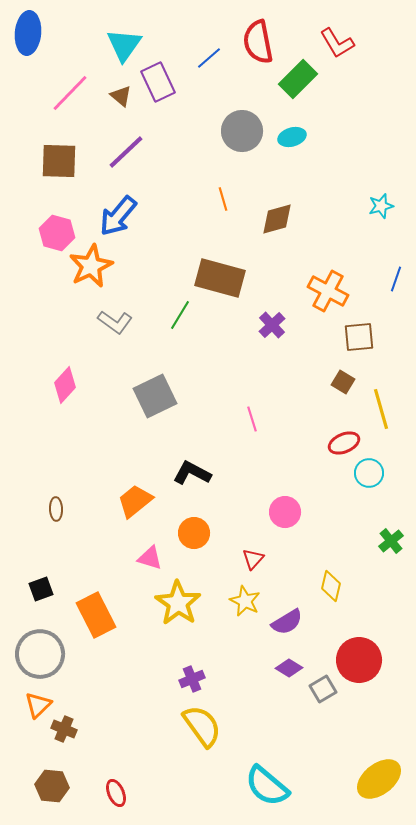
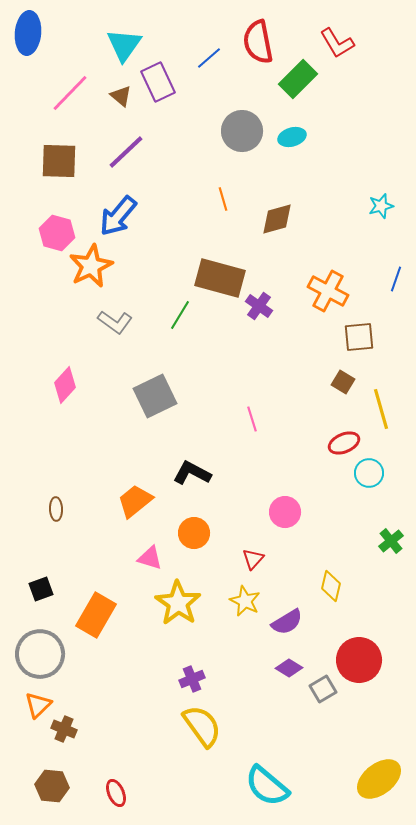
purple cross at (272, 325): moved 13 px left, 19 px up; rotated 12 degrees counterclockwise
orange rectangle at (96, 615): rotated 57 degrees clockwise
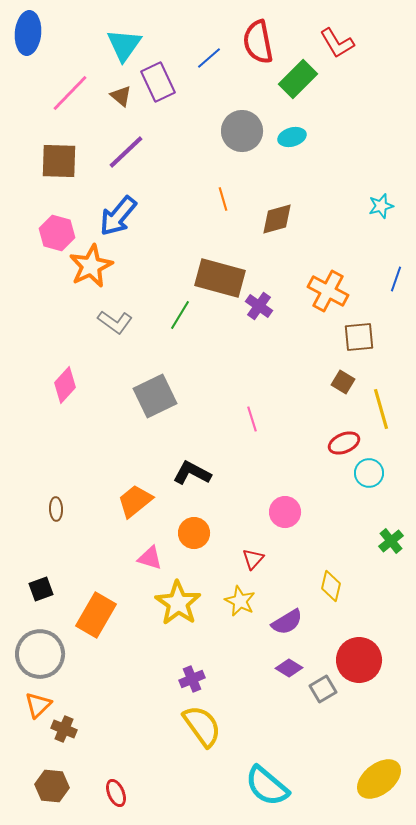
yellow star at (245, 601): moved 5 px left
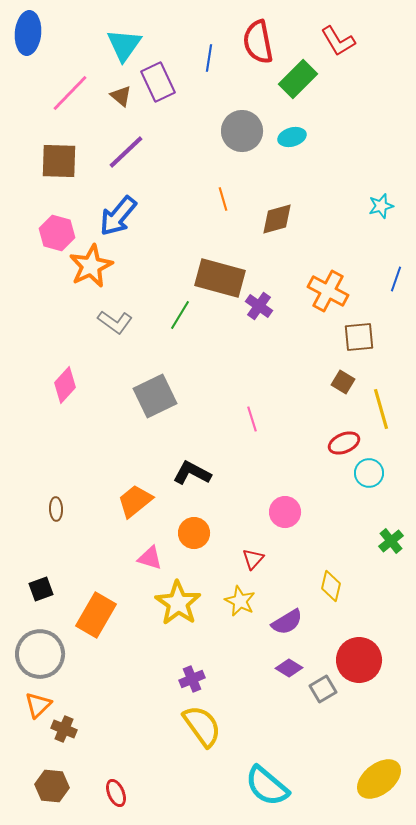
red L-shape at (337, 43): moved 1 px right, 2 px up
blue line at (209, 58): rotated 40 degrees counterclockwise
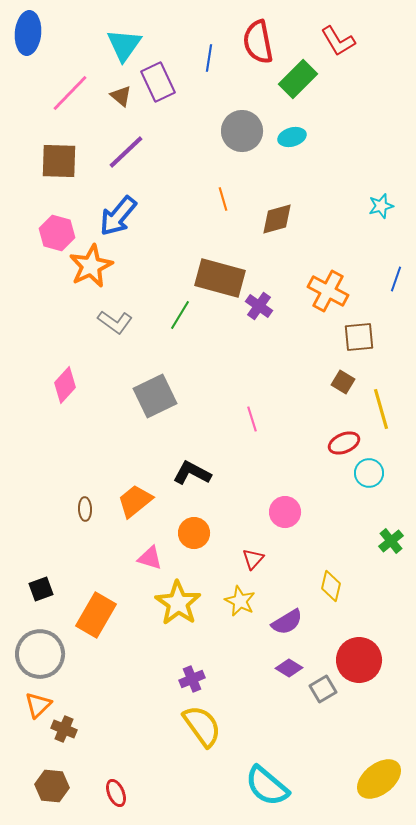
brown ellipse at (56, 509): moved 29 px right
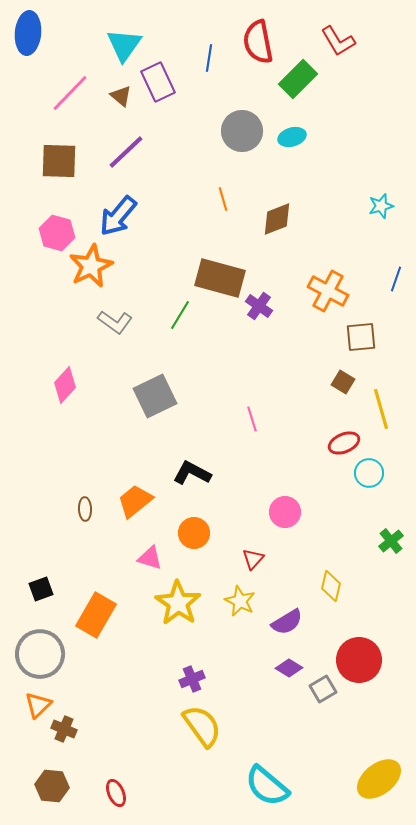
brown diamond at (277, 219): rotated 6 degrees counterclockwise
brown square at (359, 337): moved 2 px right
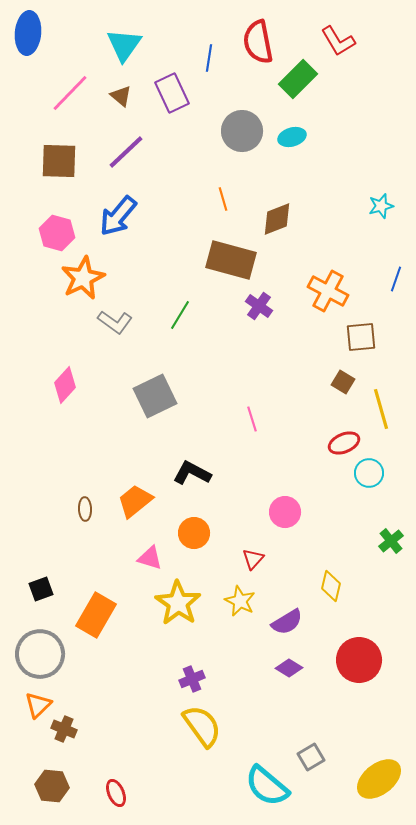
purple rectangle at (158, 82): moved 14 px right, 11 px down
orange star at (91, 266): moved 8 px left, 12 px down
brown rectangle at (220, 278): moved 11 px right, 18 px up
gray square at (323, 689): moved 12 px left, 68 px down
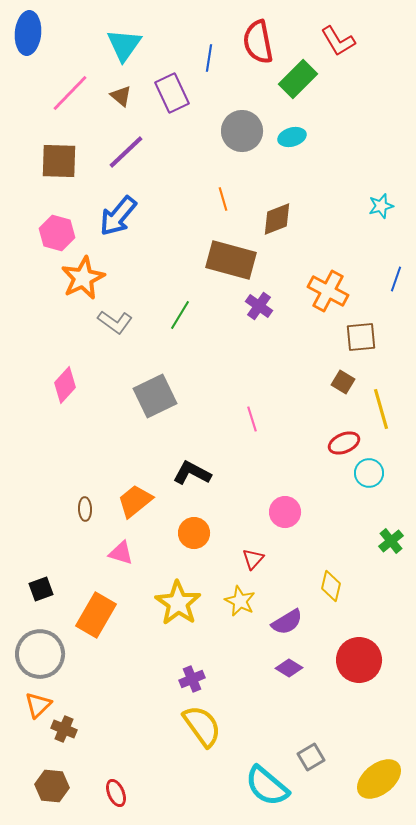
pink triangle at (150, 558): moved 29 px left, 5 px up
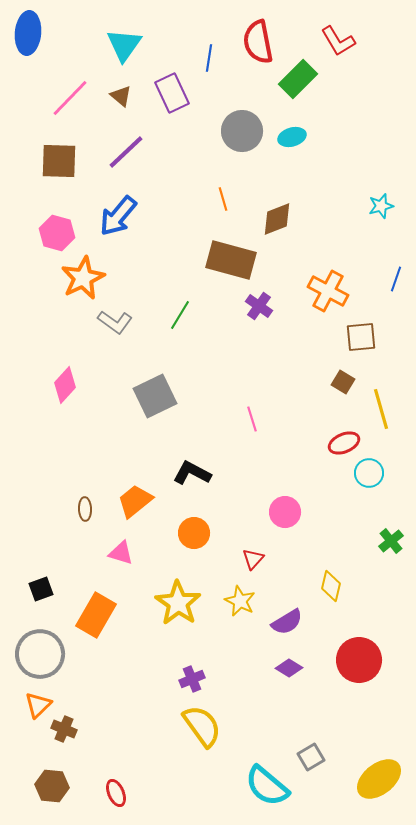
pink line at (70, 93): moved 5 px down
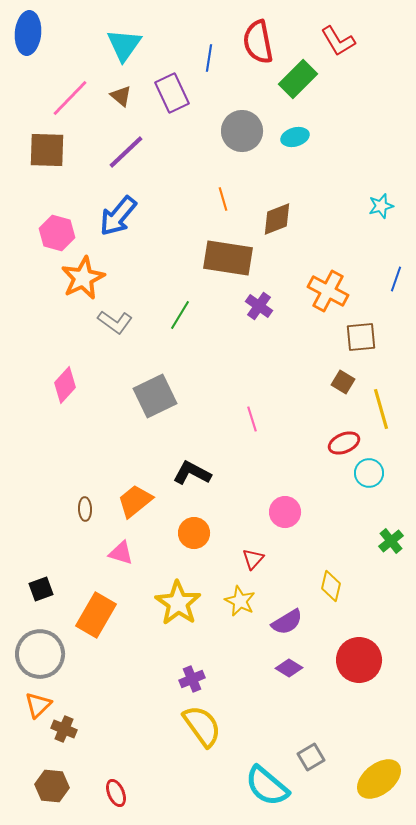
cyan ellipse at (292, 137): moved 3 px right
brown square at (59, 161): moved 12 px left, 11 px up
brown rectangle at (231, 260): moved 3 px left, 2 px up; rotated 6 degrees counterclockwise
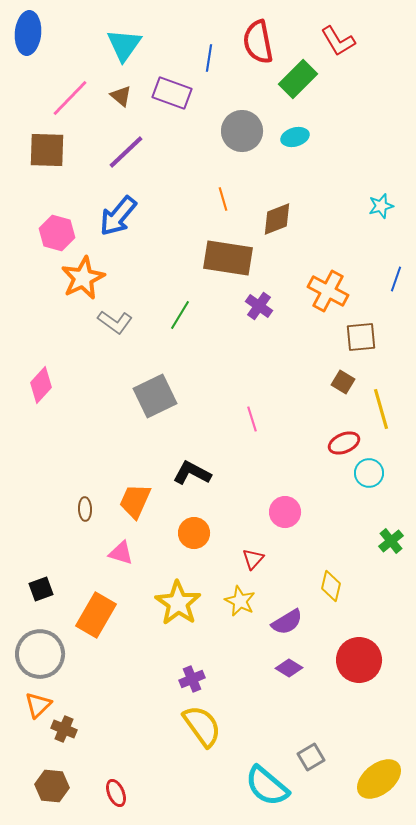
purple rectangle at (172, 93): rotated 45 degrees counterclockwise
pink diamond at (65, 385): moved 24 px left
orange trapezoid at (135, 501): rotated 27 degrees counterclockwise
